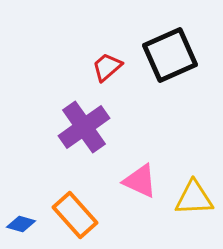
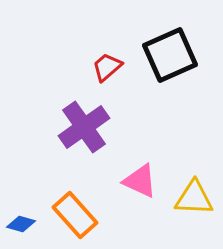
yellow triangle: rotated 6 degrees clockwise
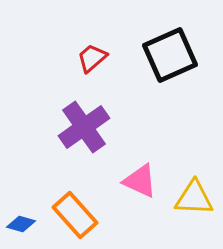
red trapezoid: moved 15 px left, 9 px up
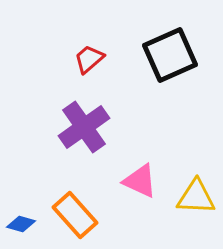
red trapezoid: moved 3 px left, 1 px down
yellow triangle: moved 2 px right, 1 px up
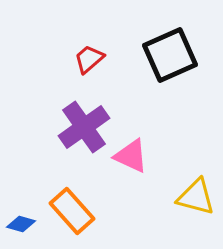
pink triangle: moved 9 px left, 25 px up
yellow triangle: rotated 12 degrees clockwise
orange rectangle: moved 3 px left, 4 px up
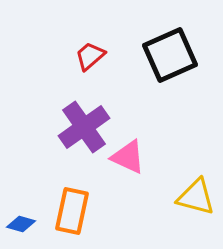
red trapezoid: moved 1 px right, 3 px up
pink triangle: moved 3 px left, 1 px down
orange rectangle: rotated 54 degrees clockwise
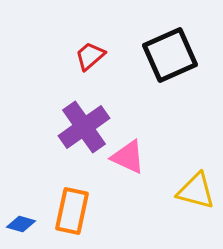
yellow triangle: moved 6 px up
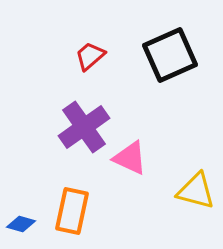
pink triangle: moved 2 px right, 1 px down
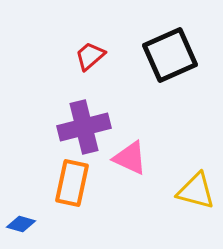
purple cross: rotated 21 degrees clockwise
orange rectangle: moved 28 px up
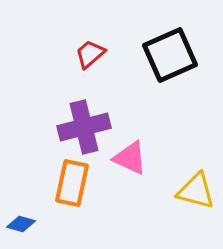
red trapezoid: moved 2 px up
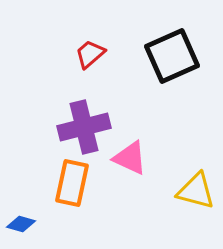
black square: moved 2 px right, 1 px down
